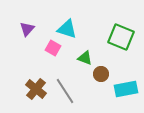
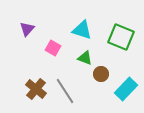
cyan triangle: moved 15 px right, 1 px down
cyan rectangle: rotated 35 degrees counterclockwise
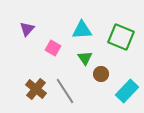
cyan triangle: rotated 20 degrees counterclockwise
green triangle: rotated 35 degrees clockwise
cyan rectangle: moved 1 px right, 2 px down
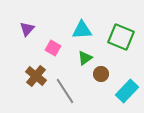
green triangle: rotated 28 degrees clockwise
brown cross: moved 13 px up
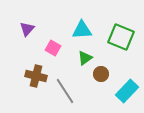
brown cross: rotated 25 degrees counterclockwise
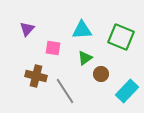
pink square: rotated 21 degrees counterclockwise
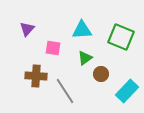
brown cross: rotated 10 degrees counterclockwise
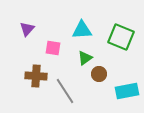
brown circle: moved 2 px left
cyan rectangle: rotated 35 degrees clockwise
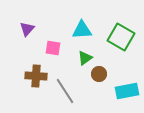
green square: rotated 8 degrees clockwise
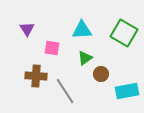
purple triangle: rotated 14 degrees counterclockwise
green square: moved 3 px right, 4 px up
pink square: moved 1 px left
brown circle: moved 2 px right
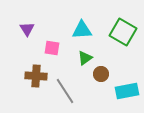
green square: moved 1 px left, 1 px up
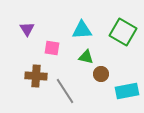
green triangle: moved 1 px right, 1 px up; rotated 49 degrees clockwise
